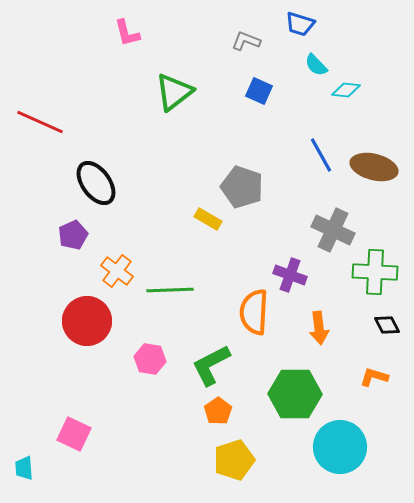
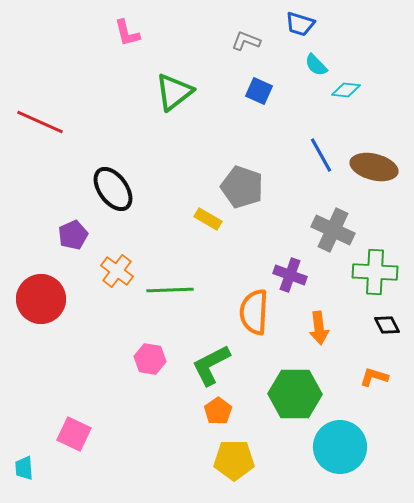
black ellipse: moved 17 px right, 6 px down
red circle: moved 46 px left, 22 px up
yellow pentagon: rotated 18 degrees clockwise
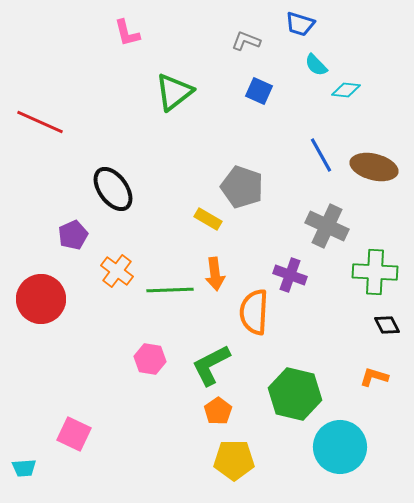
gray cross: moved 6 px left, 4 px up
orange arrow: moved 104 px left, 54 px up
green hexagon: rotated 12 degrees clockwise
cyan trapezoid: rotated 90 degrees counterclockwise
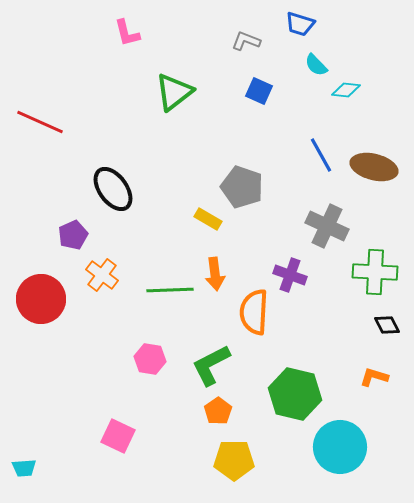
orange cross: moved 15 px left, 4 px down
pink square: moved 44 px right, 2 px down
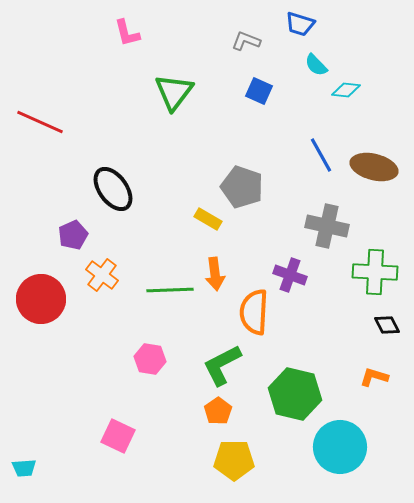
green triangle: rotated 15 degrees counterclockwise
gray cross: rotated 12 degrees counterclockwise
green L-shape: moved 11 px right
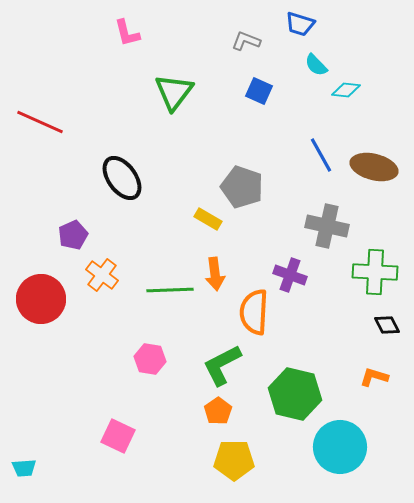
black ellipse: moved 9 px right, 11 px up
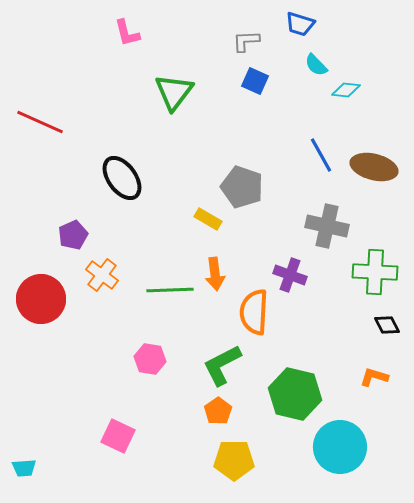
gray L-shape: rotated 24 degrees counterclockwise
blue square: moved 4 px left, 10 px up
